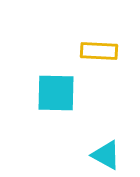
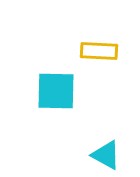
cyan square: moved 2 px up
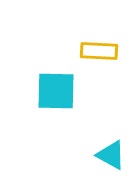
cyan triangle: moved 5 px right
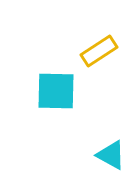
yellow rectangle: rotated 36 degrees counterclockwise
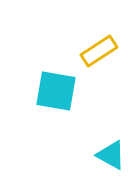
cyan square: rotated 9 degrees clockwise
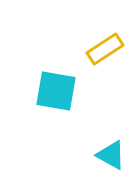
yellow rectangle: moved 6 px right, 2 px up
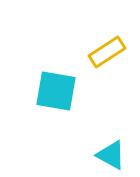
yellow rectangle: moved 2 px right, 3 px down
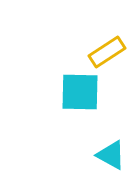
cyan square: moved 24 px right, 1 px down; rotated 9 degrees counterclockwise
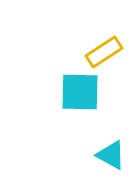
yellow rectangle: moved 3 px left
